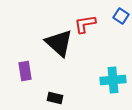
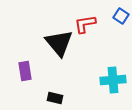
black triangle: rotated 8 degrees clockwise
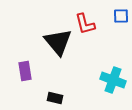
blue square: rotated 35 degrees counterclockwise
red L-shape: rotated 95 degrees counterclockwise
black triangle: moved 1 px left, 1 px up
cyan cross: rotated 25 degrees clockwise
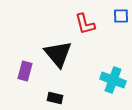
black triangle: moved 12 px down
purple rectangle: rotated 24 degrees clockwise
